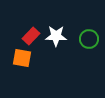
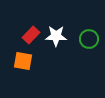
red rectangle: moved 1 px up
orange square: moved 1 px right, 3 px down
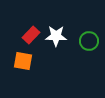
green circle: moved 2 px down
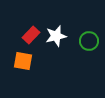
white star: rotated 15 degrees counterclockwise
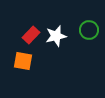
green circle: moved 11 px up
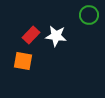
green circle: moved 15 px up
white star: rotated 20 degrees clockwise
